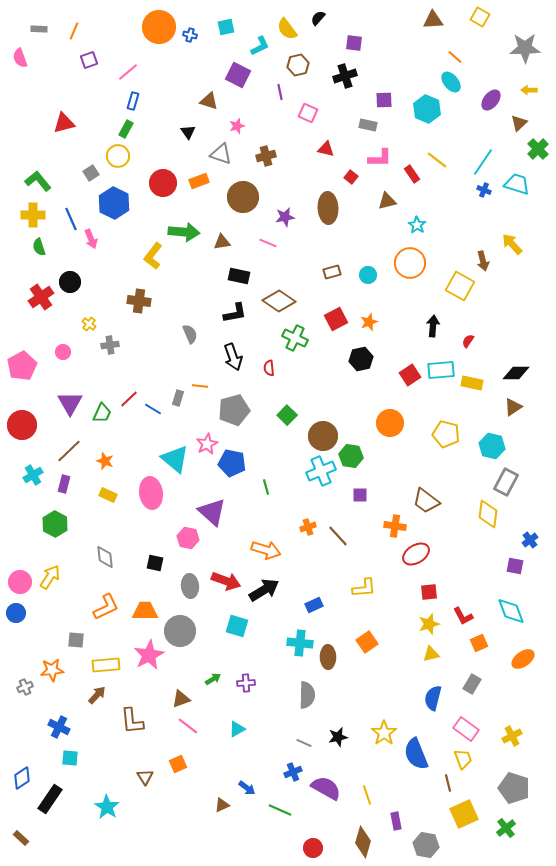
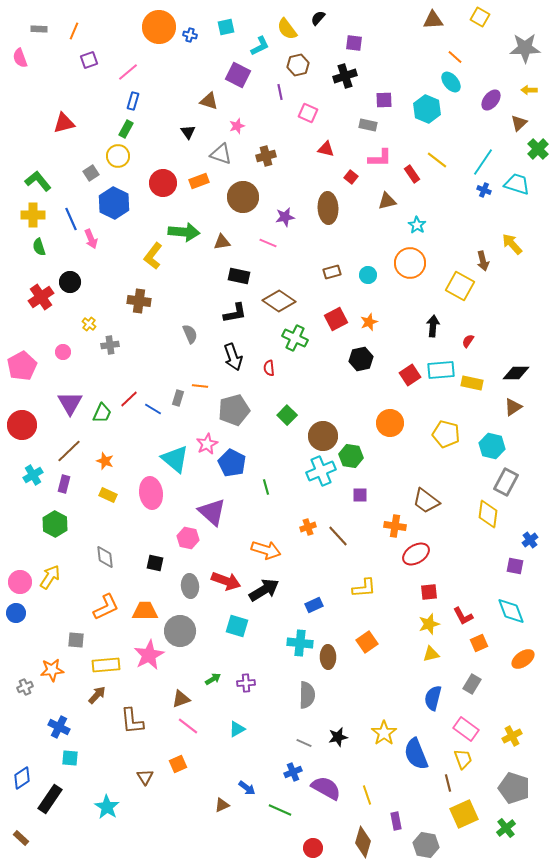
blue pentagon at (232, 463): rotated 16 degrees clockwise
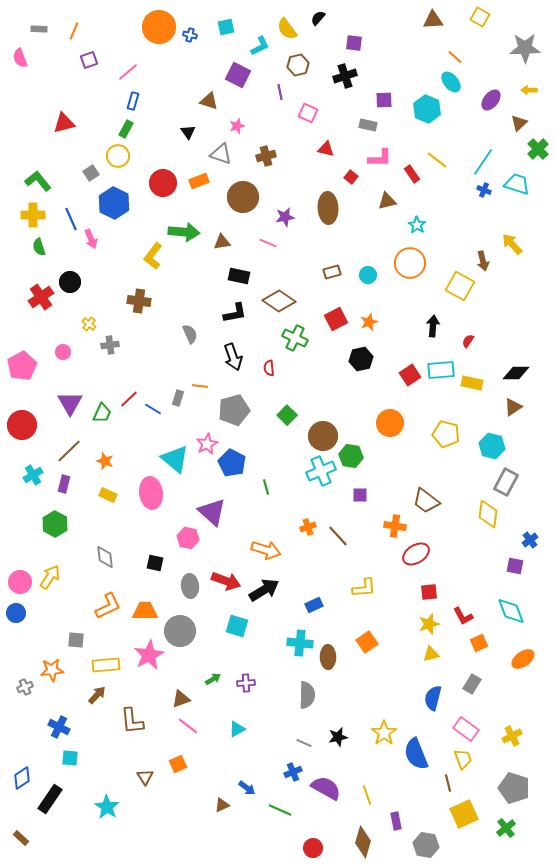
orange L-shape at (106, 607): moved 2 px right, 1 px up
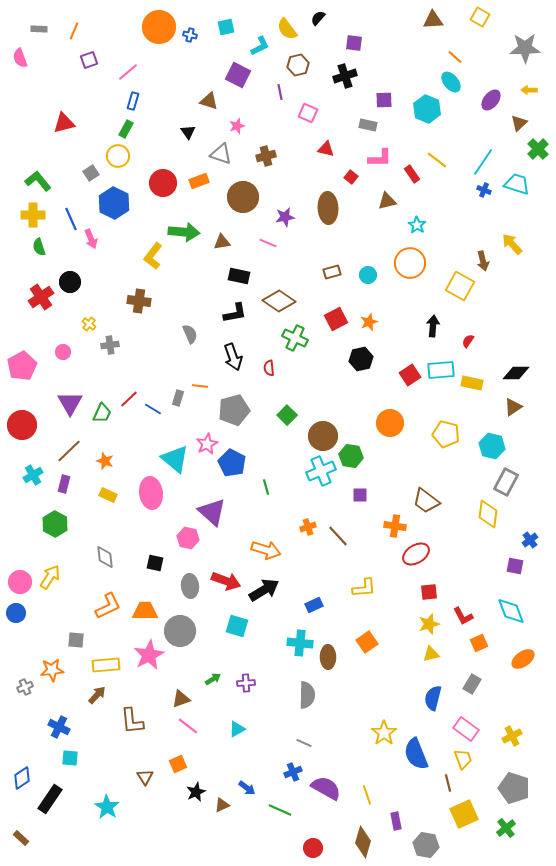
black star at (338, 737): moved 142 px left, 55 px down; rotated 12 degrees counterclockwise
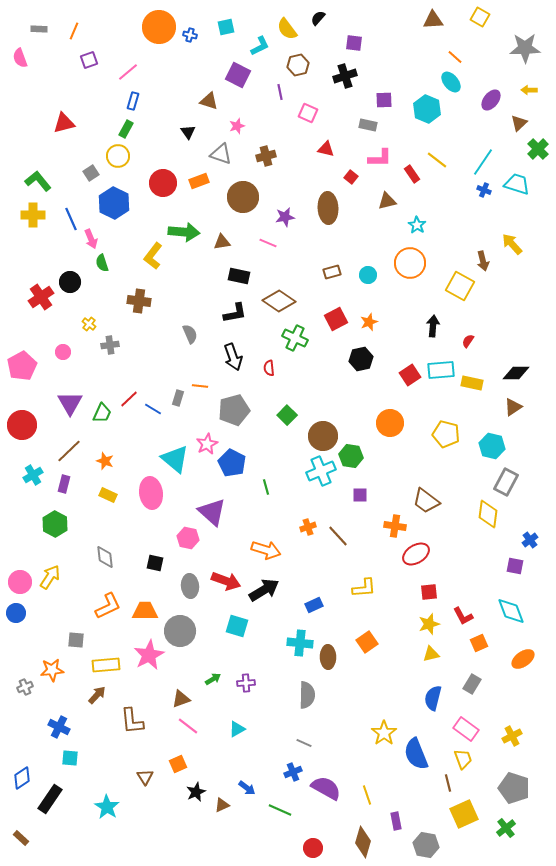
green semicircle at (39, 247): moved 63 px right, 16 px down
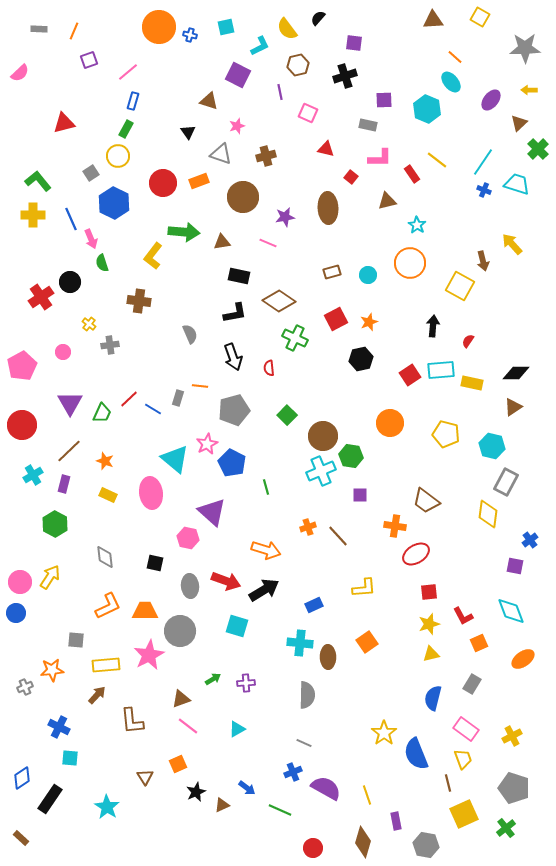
pink semicircle at (20, 58): moved 15 px down; rotated 114 degrees counterclockwise
